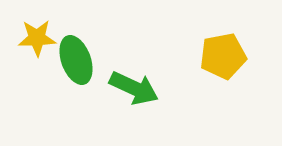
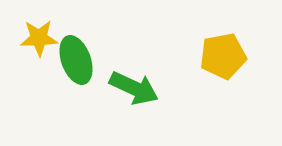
yellow star: moved 2 px right
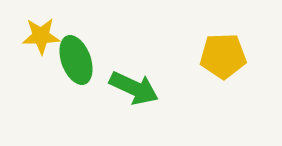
yellow star: moved 2 px right, 2 px up
yellow pentagon: rotated 9 degrees clockwise
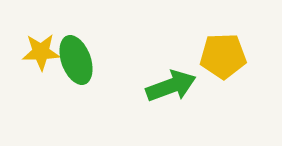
yellow star: moved 16 px down
green arrow: moved 37 px right, 2 px up; rotated 45 degrees counterclockwise
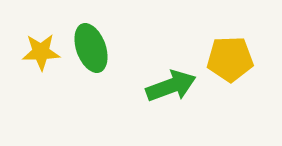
yellow pentagon: moved 7 px right, 3 px down
green ellipse: moved 15 px right, 12 px up
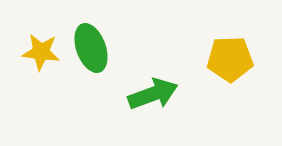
yellow star: rotated 9 degrees clockwise
green arrow: moved 18 px left, 8 px down
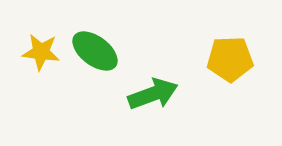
green ellipse: moved 4 px right, 3 px down; rotated 33 degrees counterclockwise
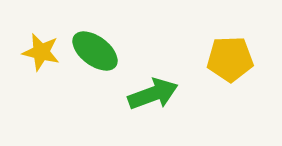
yellow star: rotated 6 degrees clockwise
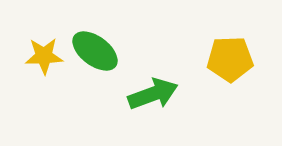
yellow star: moved 3 px right, 4 px down; rotated 15 degrees counterclockwise
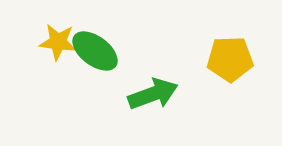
yellow star: moved 14 px right, 14 px up; rotated 9 degrees clockwise
